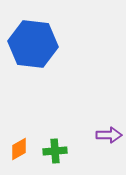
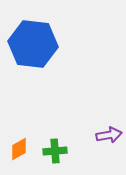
purple arrow: rotated 10 degrees counterclockwise
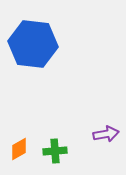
purple arrow: moved 3 px left, 1 px up
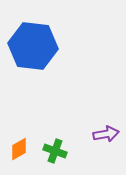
blue hexagon: moved 2 px down
green cross: rotated 25 degrees clockwise
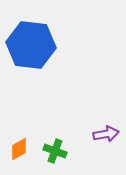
blue hexagon: moved 2 px left, 1 px up
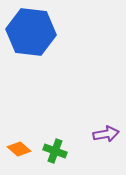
blue hexagon: moved 13 px up
orange diamond: rotated 70 degrees clockwise
